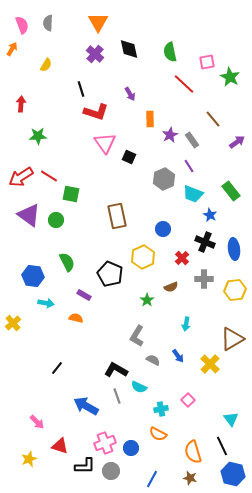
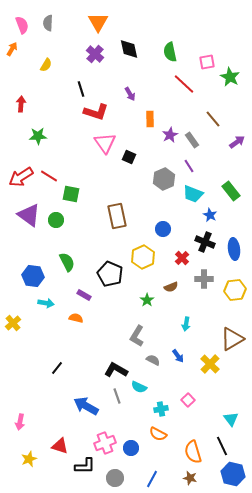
pink arrow at (37, 422): moved 17 px left; rotated 56 degrees clockwise
gray circle at (111, 471): moved 4 px right, 7 px down
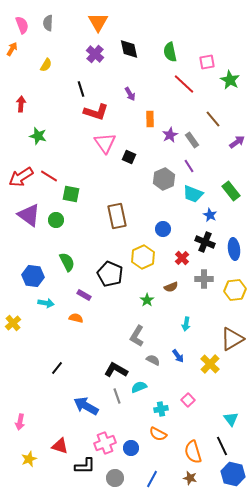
green star at (230, 77): moved 3 px down
green star at (38, 136): rotated 18 degrees clockwise
cyan semicircle at (139, 387): rotated 133 degrees clockwise
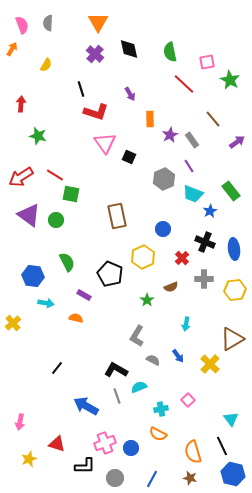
red line at (49, 176): moved 6 px right, 1 px up
blue star at (210, 215): moved 4 px up; rotated 16 degrees clockwise
red triangle at (60, 446): moved 3 px left, 2 px up
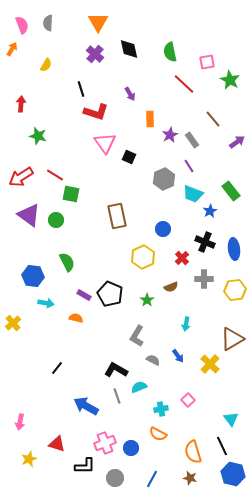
black pentagon at (110, 274): moved 20 px down
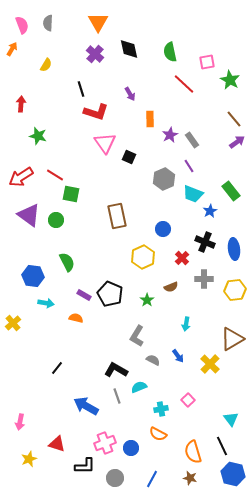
brown line at (213, 119): moved 21 px right
